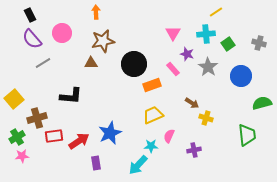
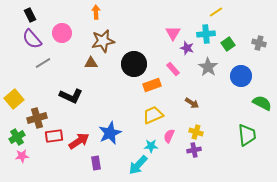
purple star: moved 6 px up
black L-shape: rotated 20 degrees clockwise
green semicircle: rotated 42 degrees clockwise
yellow cross: moved 10 px left, 14 px down
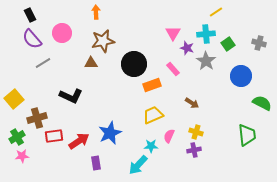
gray star: moved 2 px left, 6 px up
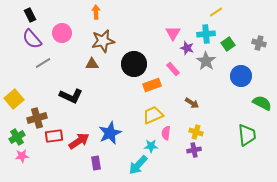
brown triangle: moved 1 px right, 1 px down
pink semicircle: moved 3 px left, 3 px up; rotated 16 degrees counterclockwise
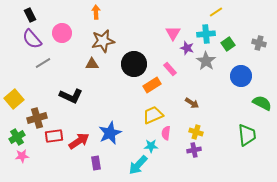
pink rectangle: moved 3 px left
orange rectangle: rotated 12 degrees counterclockwise
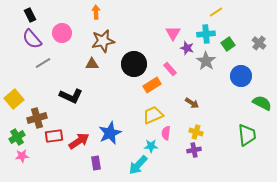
gray cross: rotated 24 degrees clockwise
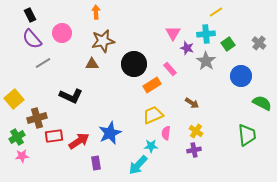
yellow cross: moved 1 px up; rotated 16 degrees clockwise
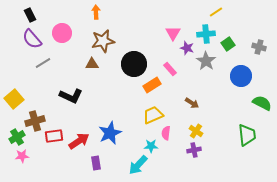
gray cross: moved 4 px down; rotated 24 degrees counterclockwise
brown cross: moved 2 px left, 3 px down
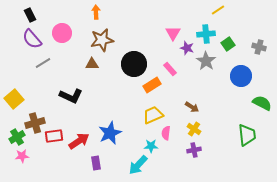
yellow line: moved 2 px right, 2 px up
brown star: moved 1 px left, 1 px up
brown arrow: moved 4 px down
brown cross: moved 2 px down
yellow cross: moved 2 px left, 2 px up
